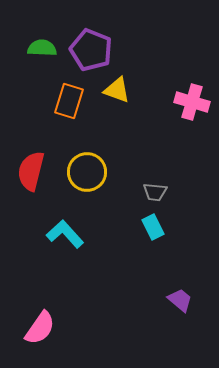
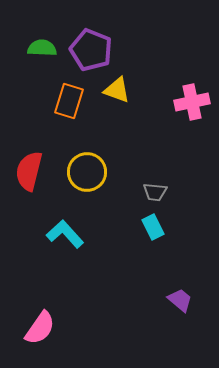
pink cross: rotated 28 degrees counterclockwise
red semicircle: moved 2 px left
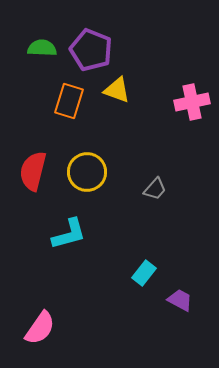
red semicircle: moved 4 px right
gray trapezoid: moved 3 px up; rotated 55 degrees counterclockwise
cyan rectangle: moved 9 px left, 46 px down; rotated 65 degrees clockwise
cyan L-shape: moved 4 px right; rotated 117 degrees clockwise
purple trapezoid: rotated 12 degrees counterclockwise
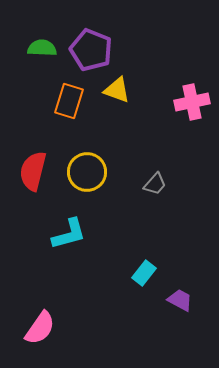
gray trapezoid: moved 5 px up
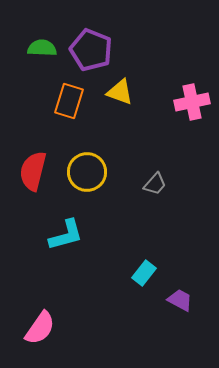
yellow triangle: moved 3 px right, 2 px down
cyan L-shape: moved 3 px left, 1 px down
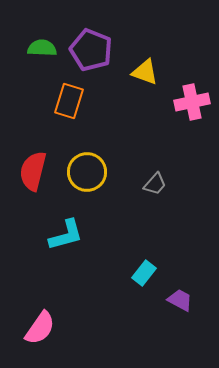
yellow triangle: moved 25 px right, 20 px up
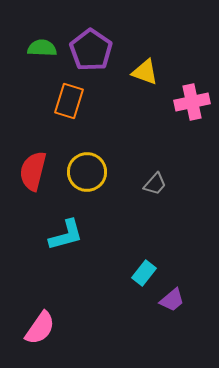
purple pentagon: rotated 12 degrees clockwise
purple trapezoid: moved 8 px left; rotated 112 degrees clockwise
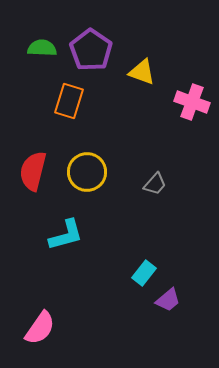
yellow triangle: moved 3 px left
pink cross: rotated 32 degrees clockwise
purple trapezoid: moved 4 px left
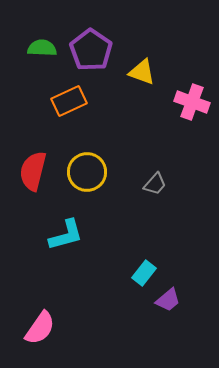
orange rectangle: rotated 48 degrees clockwise
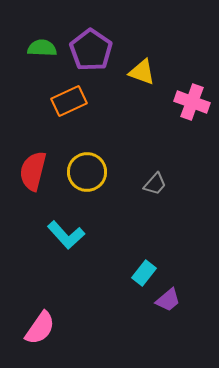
cyan L-shape: rotated 63 degrees clockwise
